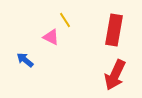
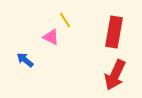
red rectangle: moved 2 px down
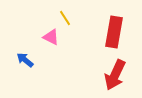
yellow line: moved 2 px up
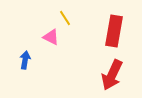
red rectangle: moved 1 px up
blue arrow: rotated 60 degrees clockwise
red arrow: moved 3 px left
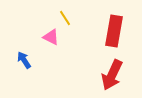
blue arrow: moved 1 px left; rotated 42 degrees counterclockwise
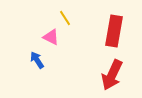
blue arrow: moved 13 px right
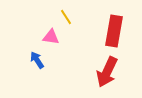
yellow line: moved 1 px right, 1 px up
pink triangle: rotated 18 degrees counterclockwise
red arrow: moved 5 px left, 3 px up
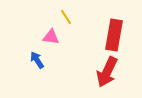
red rectangle: moved 4 px down
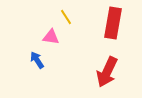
red rectangle: moved 1 px left, 12 px up
